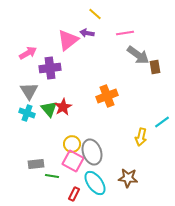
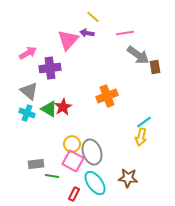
yellow line: moved 2 px left, 3 px down
pink triangle: rotated 10 degrees counterclockwise
gray triangle: rotated 18 degrees counterclockwise
green triangle: rotated 18 degrees counterclockwise
cyan line: moved 18 px left
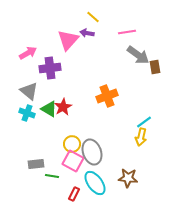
pink line: moved 2 px right, 1 px up
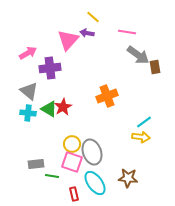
pink line: rotated 18 degrees clockwise
cyan cross: moved 1 px right; rotated 14 degrees counterclockwise
yellow arrow: rotated 96 degrees counterclockwise
pink square: moved 1 px left, 1 px down; rotated 10 degrees counterclockwise
red rectangle: rotated 40 degrees counterclockwise
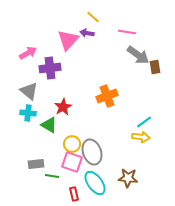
green triangle: moved 16 px down
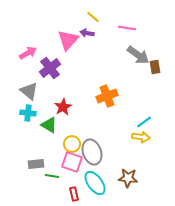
pink line: moved 4 px up
purple cross: rotated 30 degrees counterclockwise
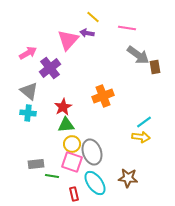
orange cross: moved 4 px left
green triangle: moved 17 px right; rotated 36 degrees counterclockwise
